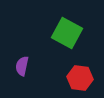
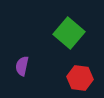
green square: moved 2 px right; rotated 12 degrees clockwise
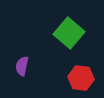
red hexagon: moved 1 px right
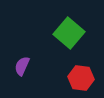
purple semicircle: rotated 12 degrees clockwise
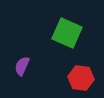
green square: moved 2 px left; rotated 16 degrees counterclockwise
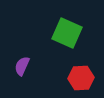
red hexagon: rotated 10 degrees counterclockwise
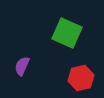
red hexagon: rotated 10 degrees counterclockwise
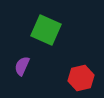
green square: moved 21 px left, 3 px up
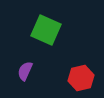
purple semicircle: moved 3 px right, 5 px down
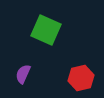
purple semicircle: moved 2 px left, 3 px down
